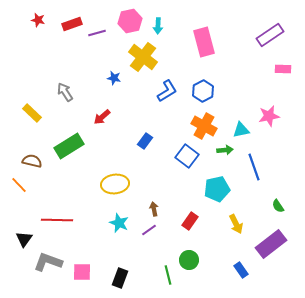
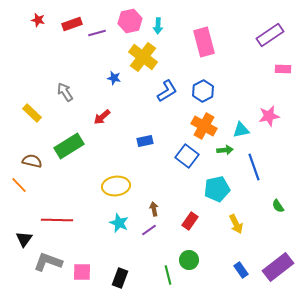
blue rectangle at (145, 141): rotated 42 degrees clockwise
yellow ellipse at (115, 184): moved 1 px right, 2 px down
purple rectangle at (271, 244): moved 7 px right, 23 px down
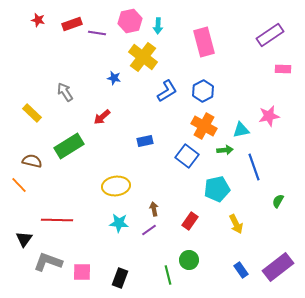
purple line at (97, 33): rotated 24 degrees clockwise
green semicircle at (278, 206): moved 5 px up; rotated 64 degrees clockwise
cyan star at (119, 223): rotated 18 degrees counterclockwise
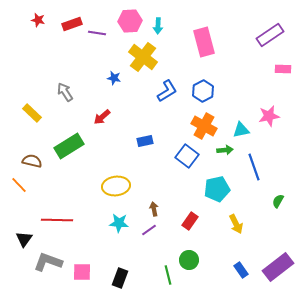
pink hexagon at (130, 21): rotated 10 degrees clockwise
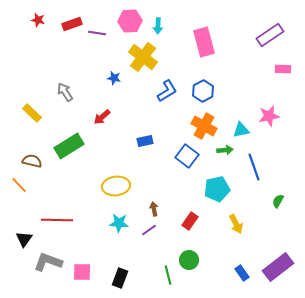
blue rectangle at (241, 270): moved 1 px right, 3 px down
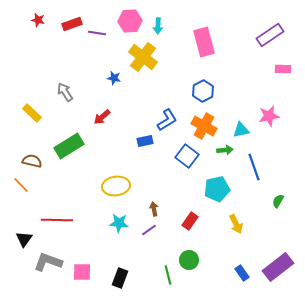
blue L-shape at (167, 91): moved 29 px down
orange line at (19, 185): moved 2 px right
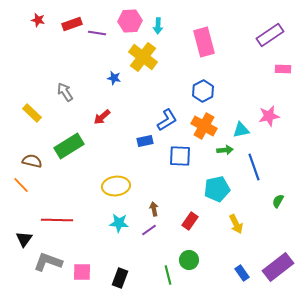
blue square at (187, 156): moved 7 px left; rotated 35 degrees counterclockwise
